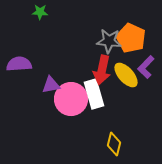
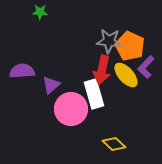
orange pentagon: moved 1 px left, 8 px down
purple semicircle: moved 3 px right, 7 px down
purple triangle: rotated 30 degrees counterclockwise
pink circle: moved 10 px down
yellow diamond: rotated 60 degrees counterclockwise
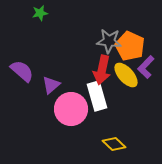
green star: moved 1 px down; rotated 14 degrees counterclockwise
purple semicircle: rotated 45 degrees clockwise
white rectangle: moved 3 px right, 2 px down
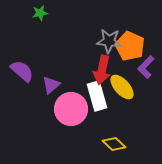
yellow ellipse: moved 4 px left, 12 px down
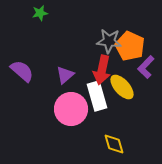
purple triangle: moved 14 px right, 10 px up
yellow diamond: rotated 30 degrees clockwise
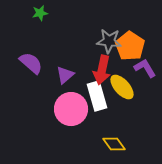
orange pentagon: rotated 8 degrees clockwise
purple L-shape: moved 1 px left, 1 px down; rotated 105 degrees clockwise
purple semicircle: moved 9 px right, 8 px up
yellow diamond: rotated 20 degrees counterclockwise
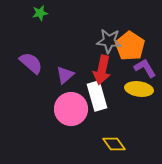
yellow ellipse: moved 17 px right, 2 px down; rotated 40 degrees counterclockwise
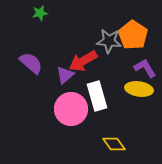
orange pentagon: moved 3 px right, 11 px up
red arrow: moved 19 px left, 9 px up; rotated 48 degrees clockwise
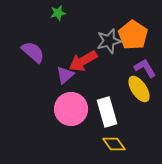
green star: moved 18 px right
gray star: rotated 20 degrees counterclockwise
purple semicircle: moved 2 px right, 11 px up
yellow ellipse: rotated 48 degrees clockwise
white rectangle: moved 10 px right, 16 px down
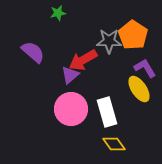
gray star: rotated 15 degrees clockwise
red arrow: moved 1 px up
purple triangle: moved 5 px right
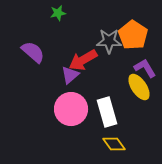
yellow ellipse: moved 2 px up
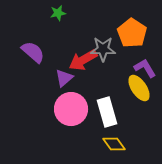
orange pentagon: moved 1 px left, 2 px up
gray star: moved 6 px left, 8 px down
purple triangle: moved 6 px left, 3 px down
yellow ellipse: moved 1 px down
